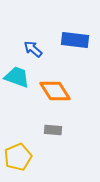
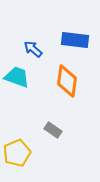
orange diamond: moved 12 px right, 10 px up; rotated 40 degrees clockwise
gray rectangle: rotated 30 degrees clockwise
yellow pentagon: moved 1 px left, 4 px up
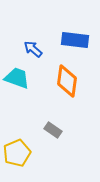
cyan trapezoid: moved 1 px down
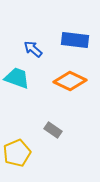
orange diamond: moved 3 px right; rotated 72 degrees counterclockwise
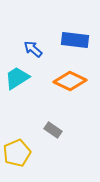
cyan trapezoid: rotated 52 degrees counterclockwise
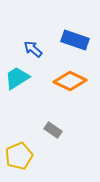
blue rectangle: rotated 12 degrees clockwise
yellow pentagon: moved 2 px right, 3 px down
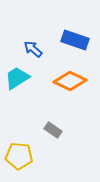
yellow pentagon: rotated 28 degrees clockwise
